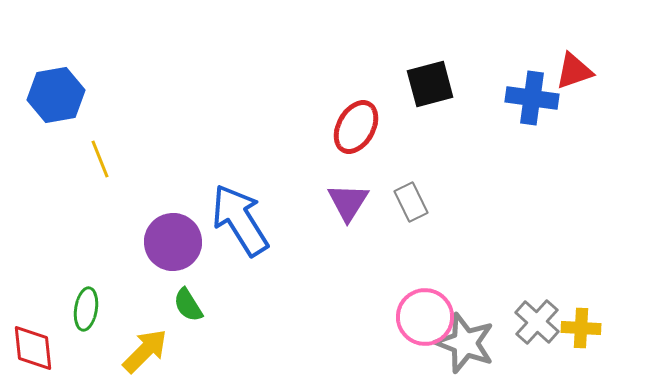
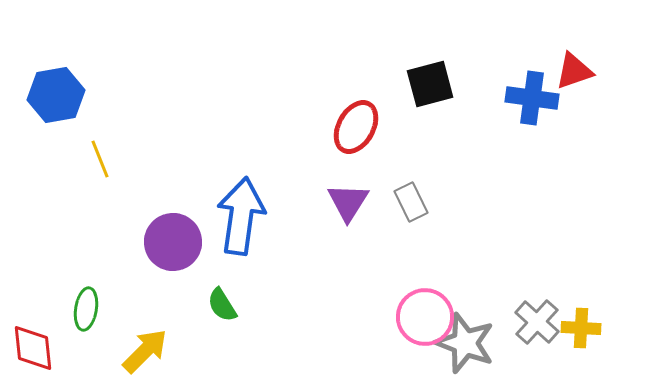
blue arrow: moved 1 px right, 4 px up; rotated 40 degrees clockwise
green semicircle: moved 34 px right
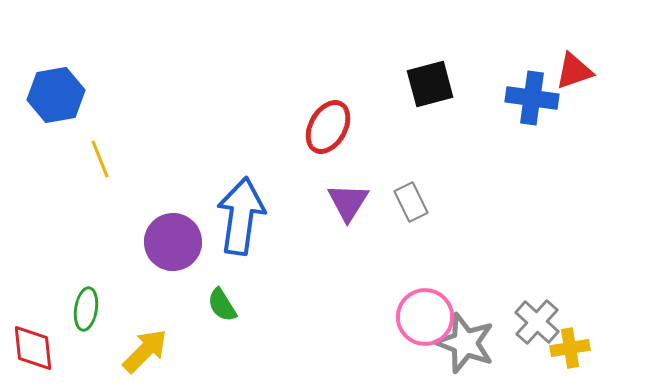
red ellipse: moved 28 px left
yellow cross: moved 11 px left, 20 px down; rotated 12 degrees counterclockwise
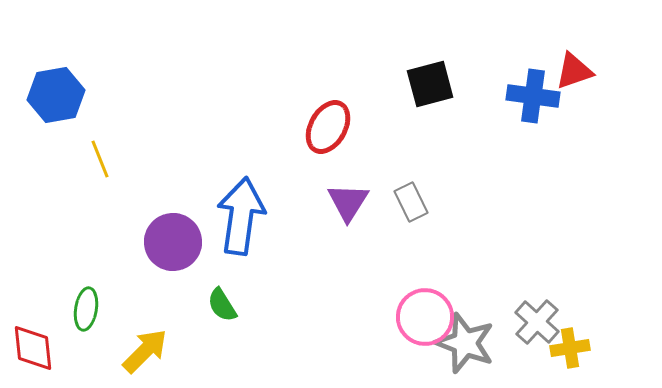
blue cross: moved 1 px right, 2 px up
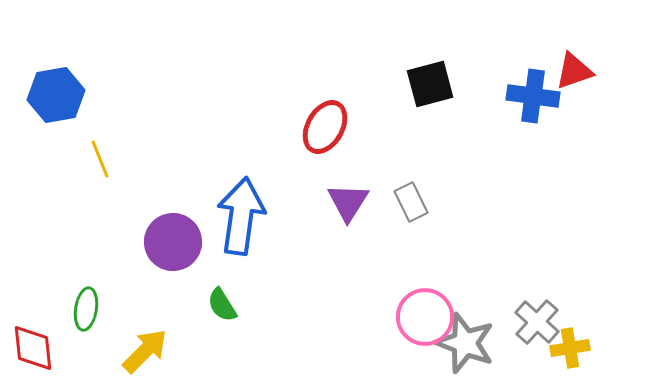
red ellipse: moved 3 px left
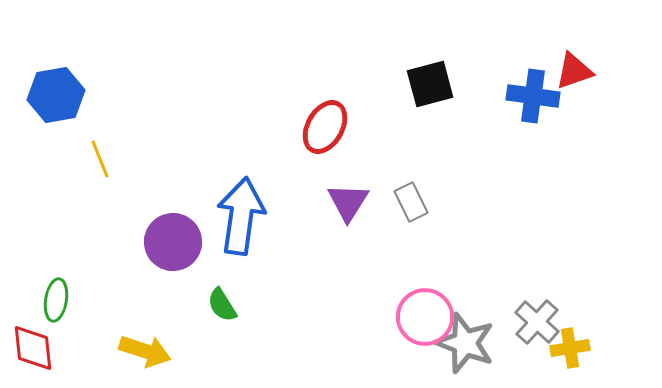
green ellipse: moved 30 px left, 9 px up
yellow arrow: rotated 63 degrees clockwise
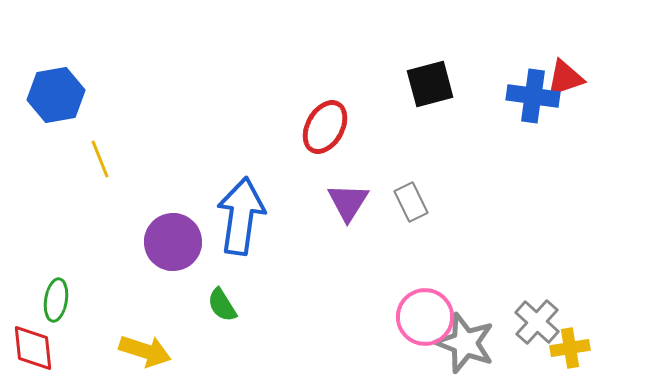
red triangle: moved 9 px left, 7 px down
